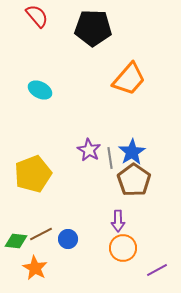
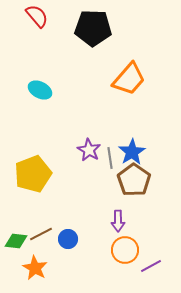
orange circle: moved 2 px right, 2 px down
purple line: moved 6 px left, 4 px up
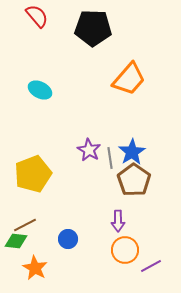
brown line: moved 16 px left, 9 px up
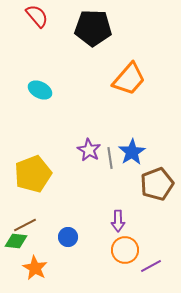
brown pentagon: moved 23 px right, 4 px down; rotated 16 degrees clockwise
blue circle: moved 2 px up
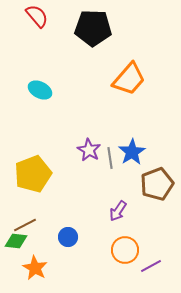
purple arrow: moved 10 px up; rotated 35 degrees clockwise
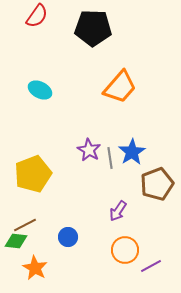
red semicircle: rotated 75 degrees clockwise
orange trapezoid: moved 9 px left, 8 px down
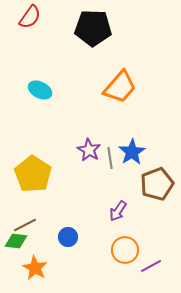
red semicircle: moved 7 px left, 1 px down
yellow pentagon: rotated 18 degrees counterclockwise
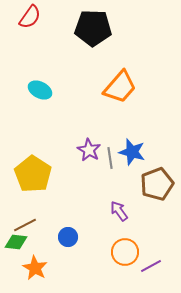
blue star: rotated 24 degrees counterclockwise
purple arrow: moved 1 px right; rotated 110 degrees clockwise
green diamond: moved 1 px down
orange circle: moved 2 px down
